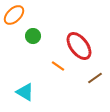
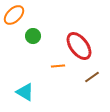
orange line: rotated 40 degrees counterclockwise
brown line: moved 3 px left, 1 px up
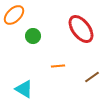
red ellipse: moved 2 px right, 17 px up
cyan triangle: moved 1 px left, 3 px up
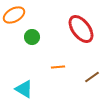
orange ellipse: rotated 15 degrees clockwise
green circle: moved 1 px left, 1 px down
orange line: moved 1 px down
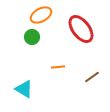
orange ellipse: moved 27 px right
